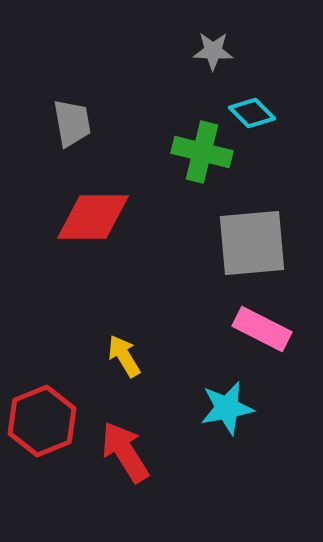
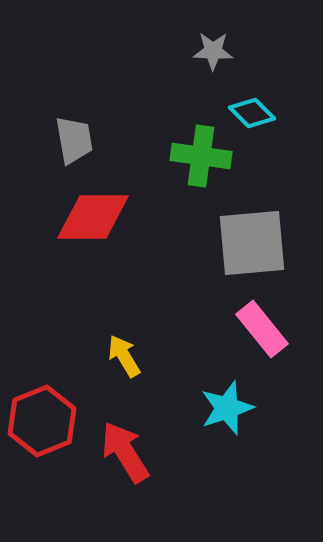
gray trapezoid: moved 2 px right, 17 px down
green cross: moved 1 px left, 4 px down; rotated 6 degrees counterclockwise
pink rectangle: rotated 24 degrees clockwise
cyan star: rotated 8 degrees counterclockwise
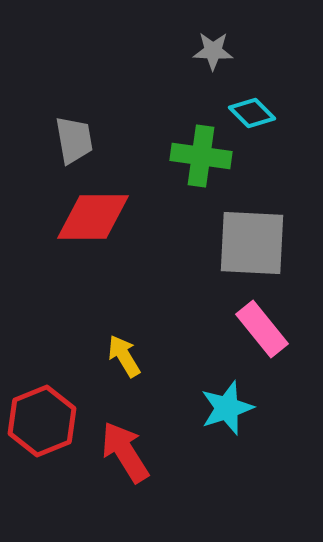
gray square: rotated 8 degrees clockwise
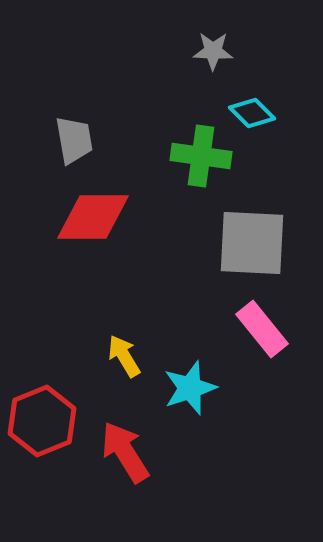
cyan star: moved 37 px left, 20 px up
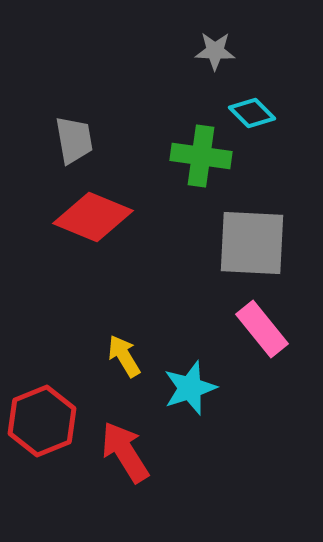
gray star: moved 2 px right
red diamond: rotated 22 degrees clockwise
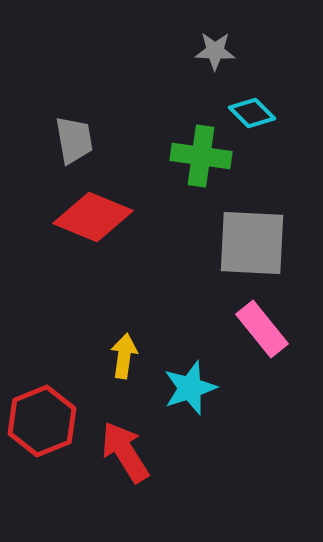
yellow arrow: rotated 39 degrees clockwise
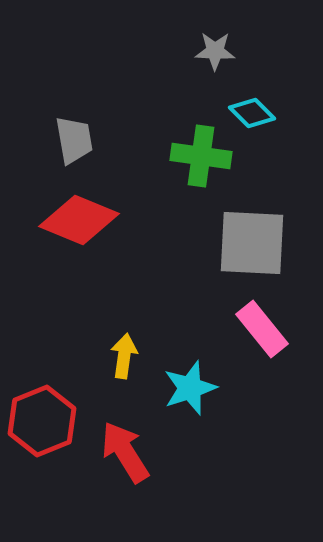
red diamond: moved 14 px left, 3 px down
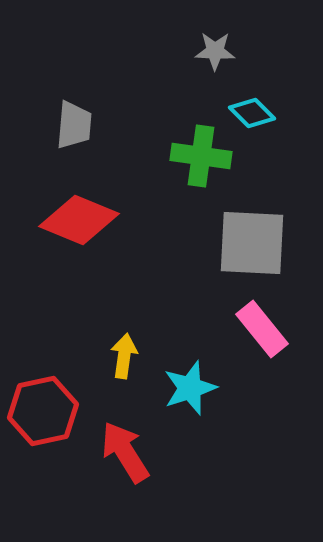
gray trapezoid: moved 15 px up; rotated 15 degrees clockwise
red hexagon: moved 1 px right, 10 px up; rotated 10 degrees clockwise
